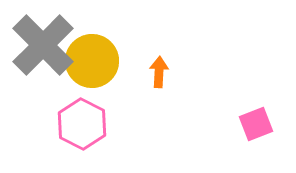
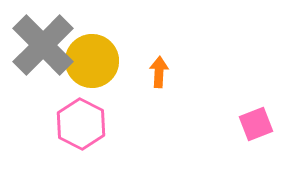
pink hexagon: moved 1 px left
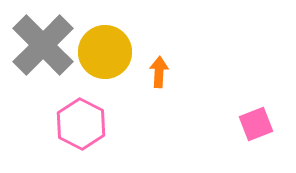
yellow circle: moved 13 px right, 9 px up
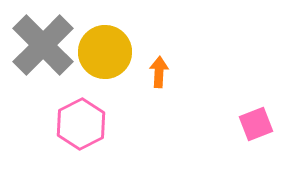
pink hexagon: rotated 6 degrees clockwise
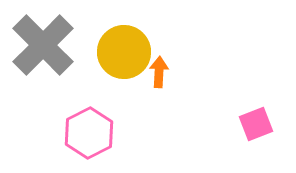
yellow circle: moved 19 px right
pink hexagon: moved 8 px right, 9 px down
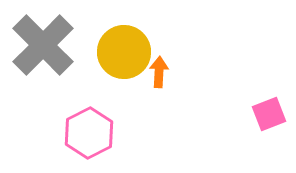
pink square: moved 13 px right, 10 px up
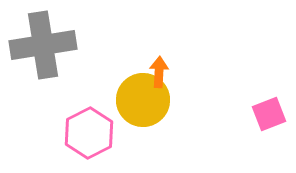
gray cross: rotated 36 degrees clockwise
yellow circle: moved 19 px right, 48 px down
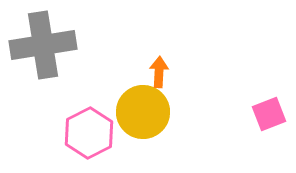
yellow circle: moved 12 px down
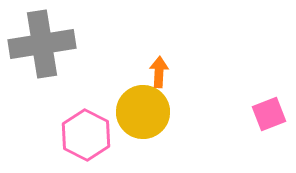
gray cross: moved 1 px left, 1 px up
pink hexagon: moved 3 px left, 2 px down; rotated 6 degrees counterclockwise
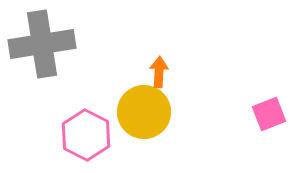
yellow circle: moved 1 px right
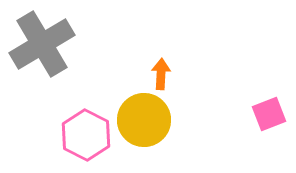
gray cross: rotated 22 degrees counterclockwise
orange arrow: moved 2 px right, 2 px down
yellow circle: moved 8 px down
